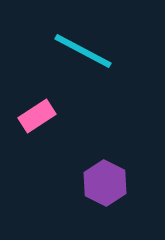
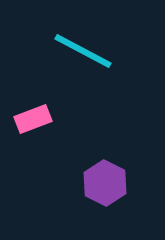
pink rectangle: moved 4 px left, 3 px down; rotated 12 degrees clockwise
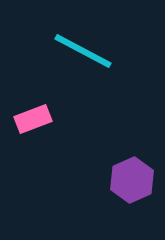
purple hexagon: moved 27 px right, 3 px up; rotated 9 degrees clockwise
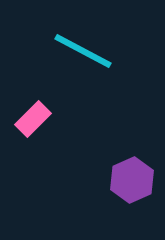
pink rectangle: rotated 24 degrees counterclockwise
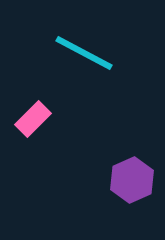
cyan line: moved 1 px right, 2 px down
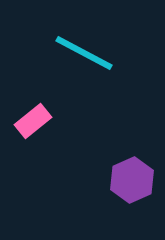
pink rectangle: moved 2 px down; rotated 6 degrees clockwise
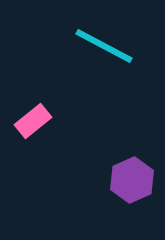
cyan line: moved 20 px right, 7 px up
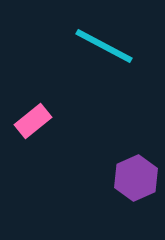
purple hexagon: moved 4 px right, 2 px up
